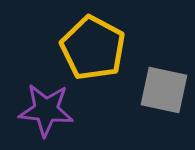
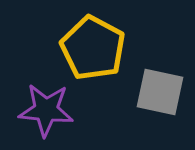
gray square: moved 4 px left, 2 px down
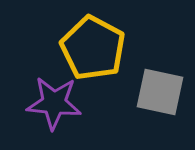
purple star: moved 8 px right, 7 px up
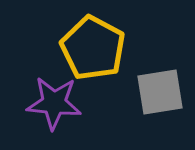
gray square: rotated 21 degrees counterclockwise
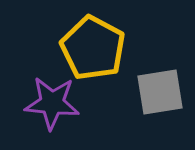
purple star: moved 2 px left
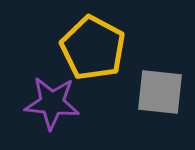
gray square: rotated 15 degrees clockwise
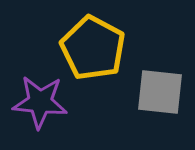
purple star: moved 12 px left, 1 px up
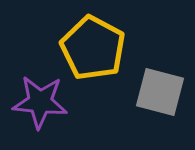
gray square: rotated 9 degrees clockwise
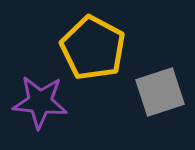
gray square: rotated 33 degrees counterclockwise
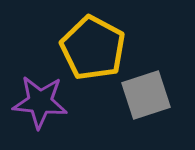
gray square: moved 14 px left, 3 px down
